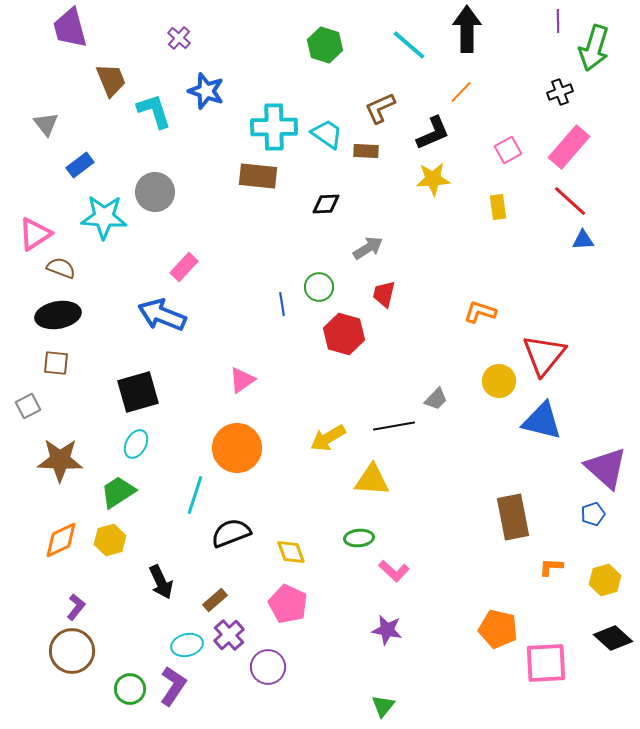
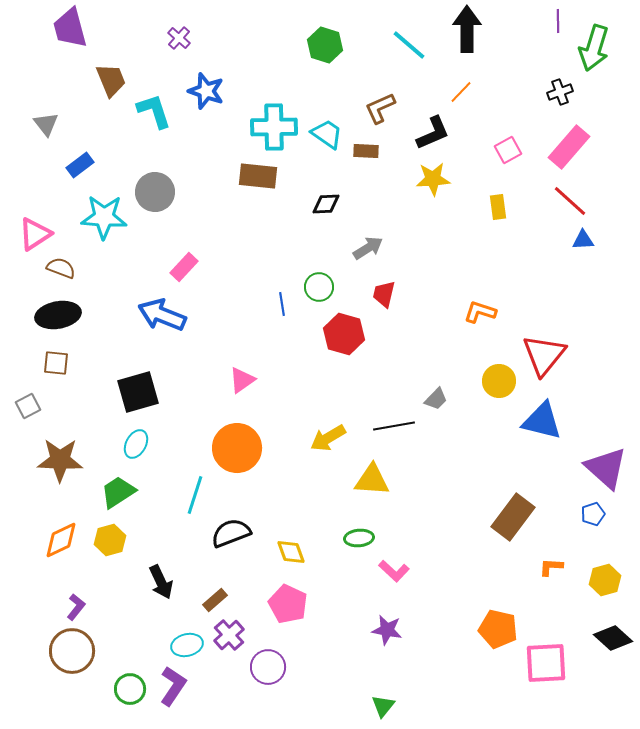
brown rectangle at (513, 517): rotated 48 degrees clockwise
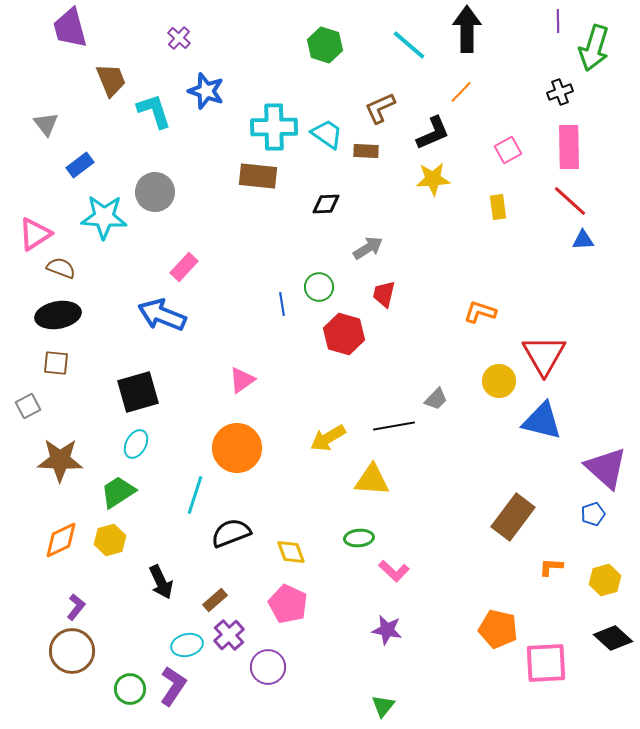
pink rectangle at (569, 147): rotated 42 degrees counterclockwise
red triangle at (544, 355): rotated 9 degrees counterclockwise
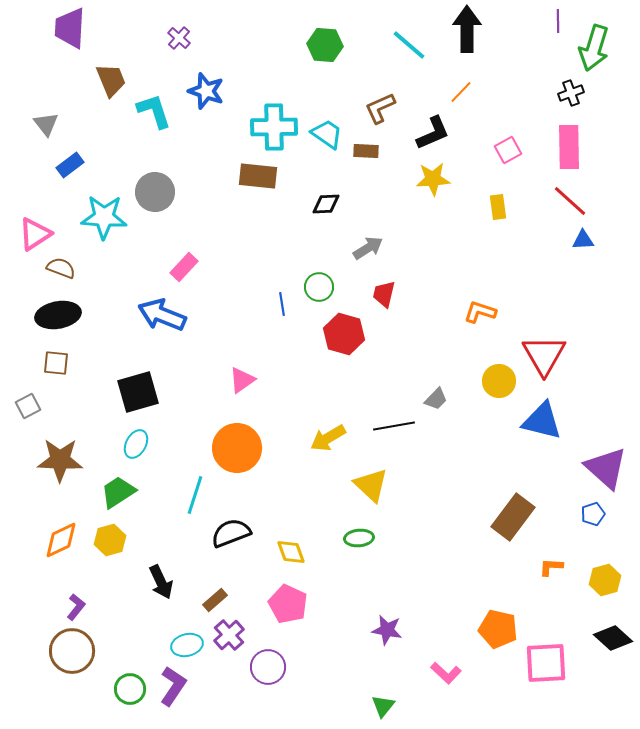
purple trapezoid at (70, 28): rotated 18 degrees clockwise
green hexagon at (325, 45): rotated 12 degrees counterclockwise
black cross at (560, 92): moved 11 px right, 1 px down
blue rectangle at (80, 165): moved 10 px left
yellow triangle at (372, 480): moved 1 px left, 5 px down; rotated 39 degrees clockwise
pink L-shape at (394, 571): moved 52 px right, 102 px down
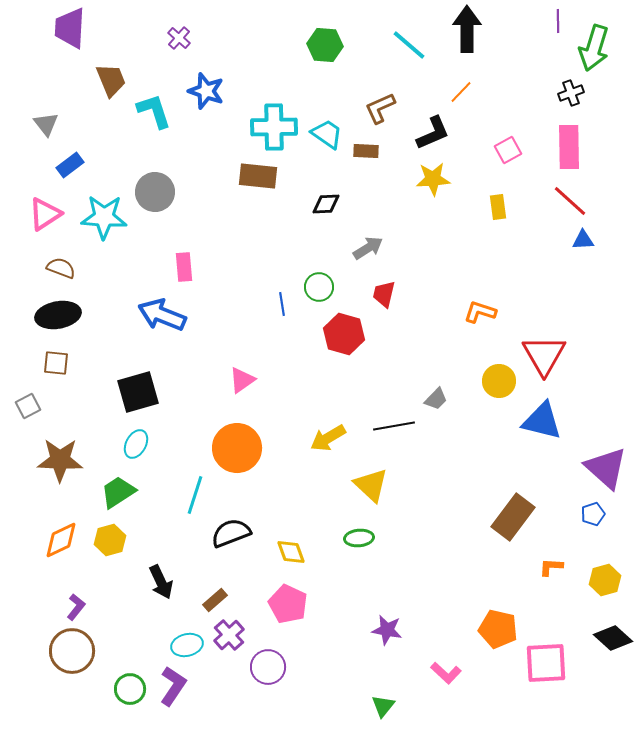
pink triangle at (35, 234): moved 10 px right, 20 px up
pink rectangle at (184, 267): rotated 48 degrees counterclockwise
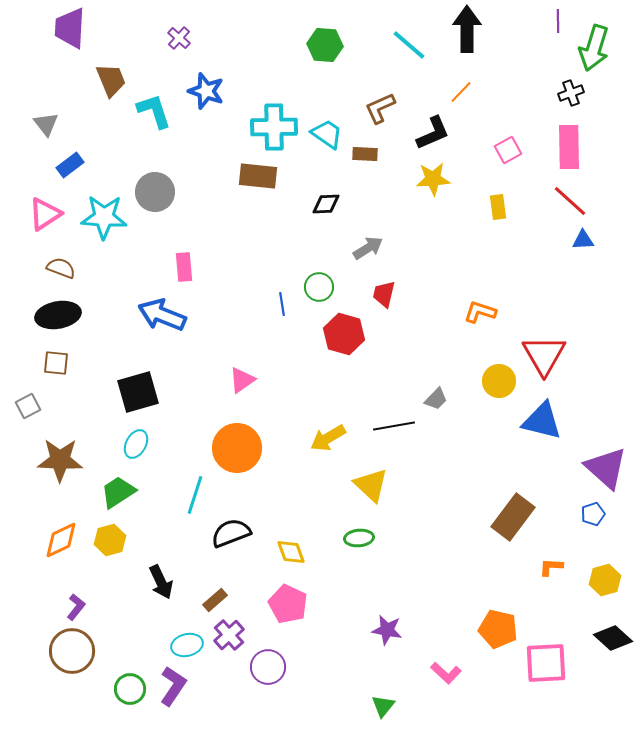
brown rectangle at (366, 151): moved 1 px left, 3 px down
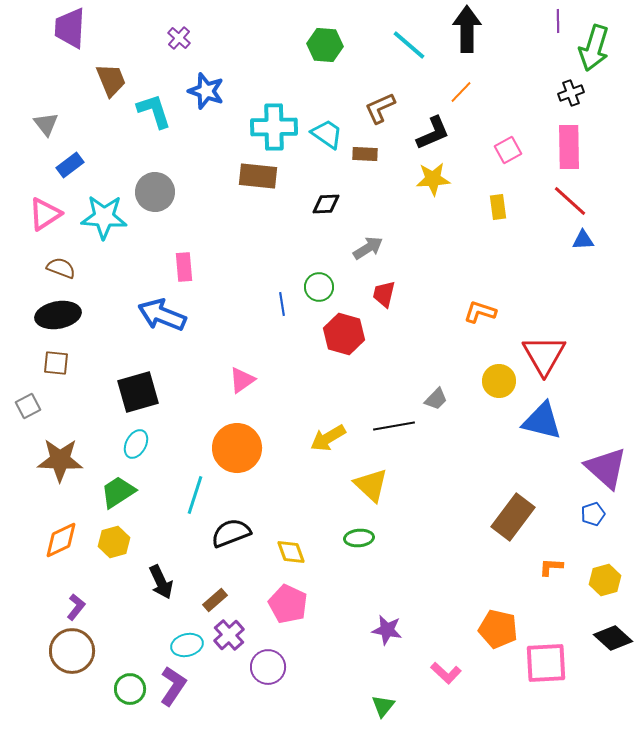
yellow hexagon at (110, 540): moved 4 px right, 2 px down
